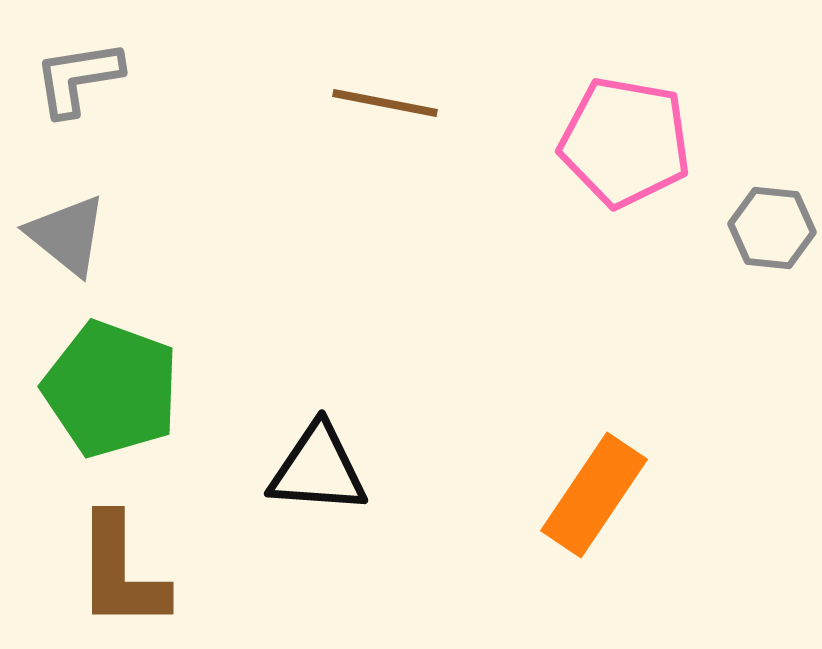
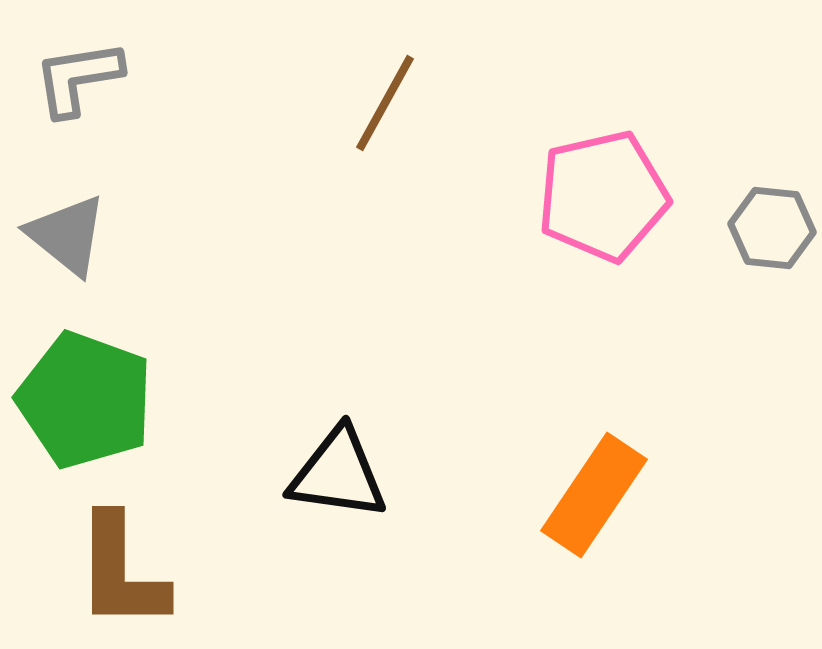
brown line: rotated 72 degrees counterclockwise
pink pentagon: moved 22 px left, 54 px down; rotated 23 degrees counterclockwise
green pentagon: moved 26 px left, 11 px down
black triangle: moved 20 px right, 5 px down; rotated 4 degrees clockwise
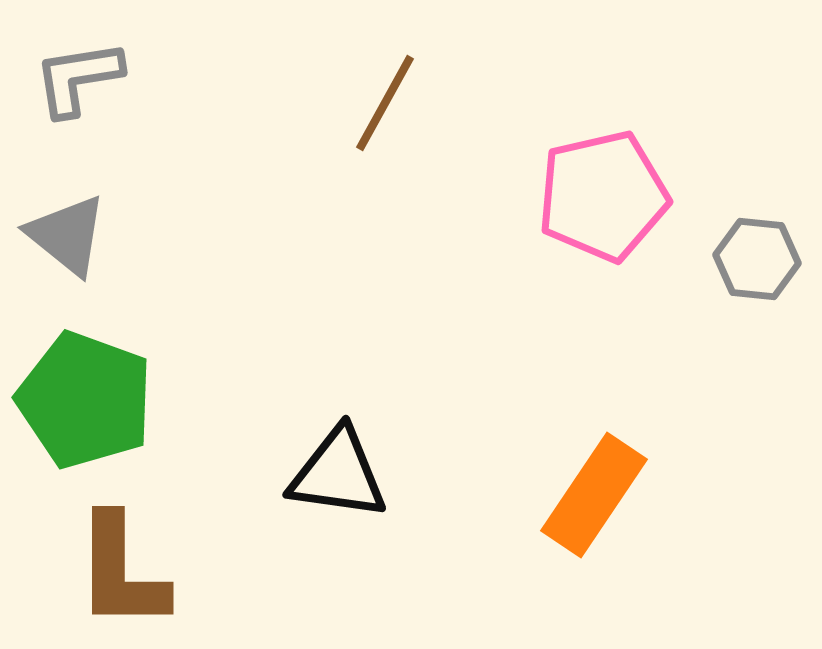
gray hexagon: moved 15 px left, 31 px down
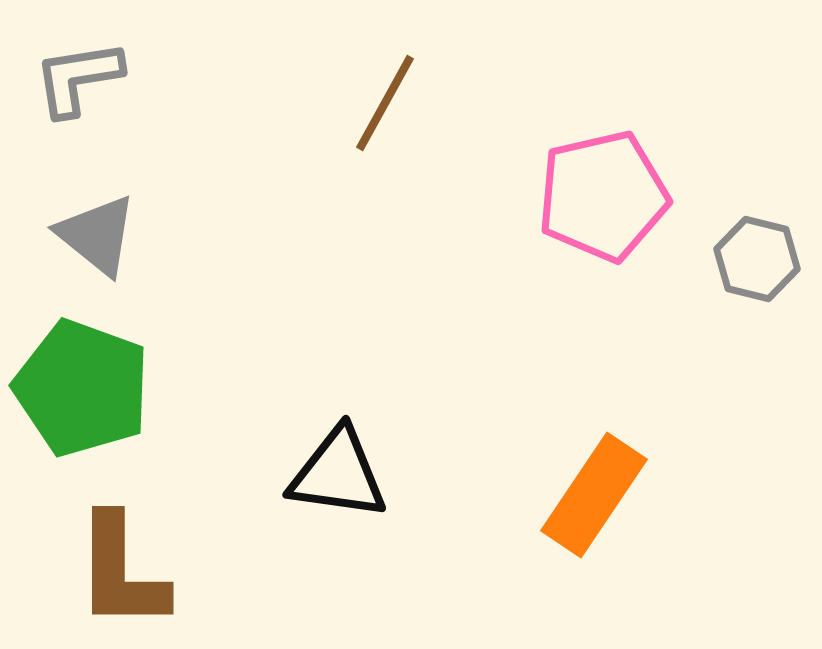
gray triangle: moved 30 px right
gray hexagon: rotated 8 degrees clockwise
green pentagon: moved 3 px left, 12 px up
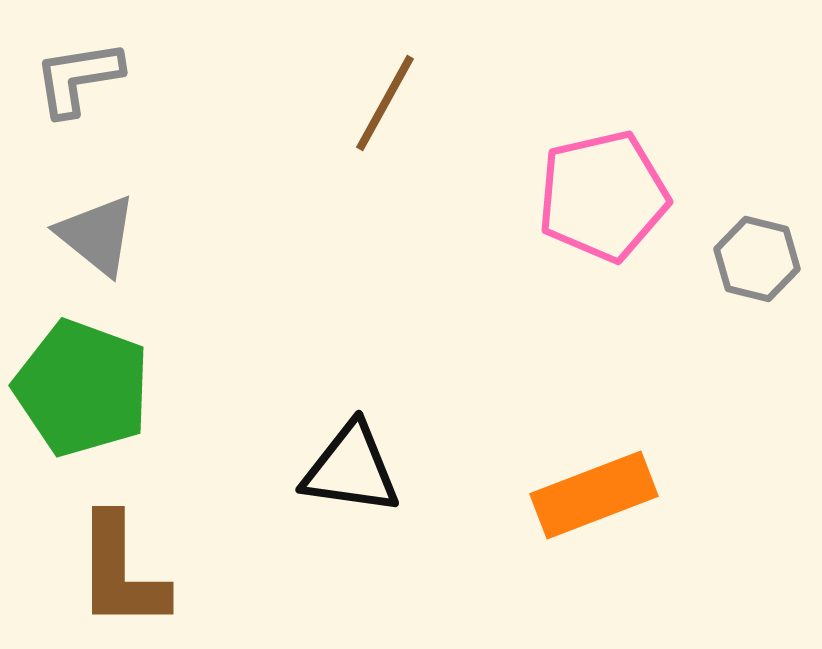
black triangle: moved 13 px right, 5 px up
orange rectangle: rotated 35 degrees clockwise
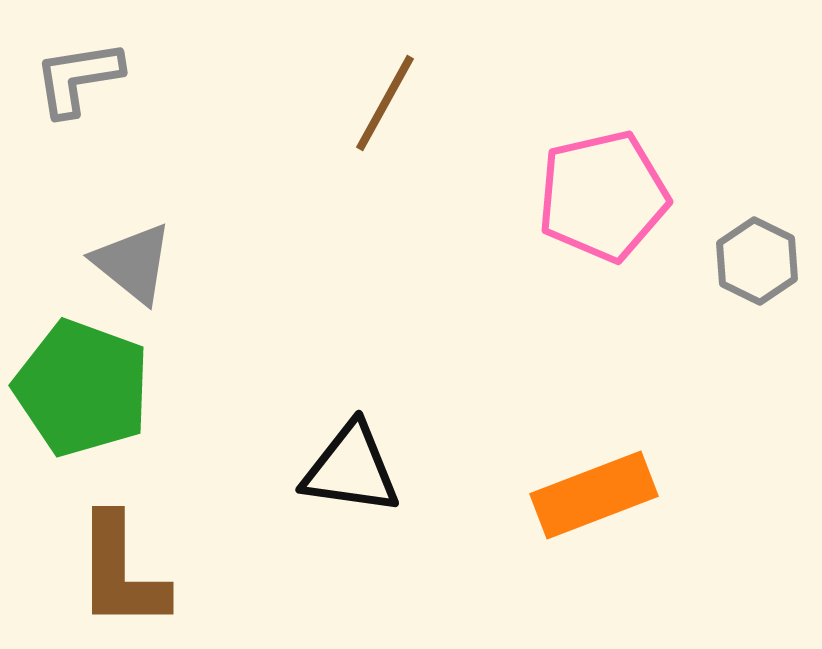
gray triangle: moved 36 px right, 28 px down
gray hexagon: moved 2 px down; rotated 12 degrees clockwise
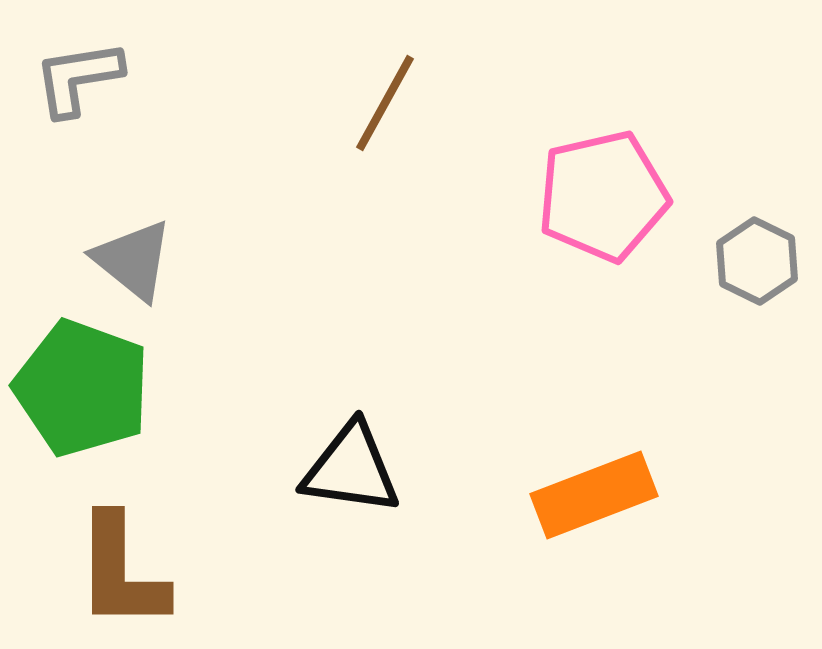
gray triangle: moved 3 px up
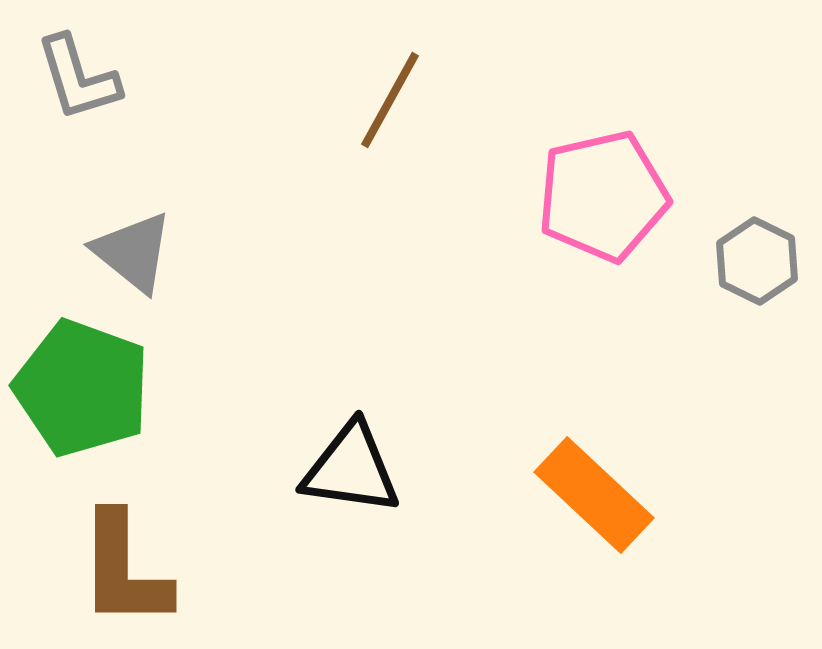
gray L-shape: rotated 98 degrees counterclockwise
brown line: moved 5 px right, 3 px up
gray triangle: moved 8 px up
orange rectangle: rotated 64 degrees clockwise
brown L-shape: moved 3 px right, 2 px up
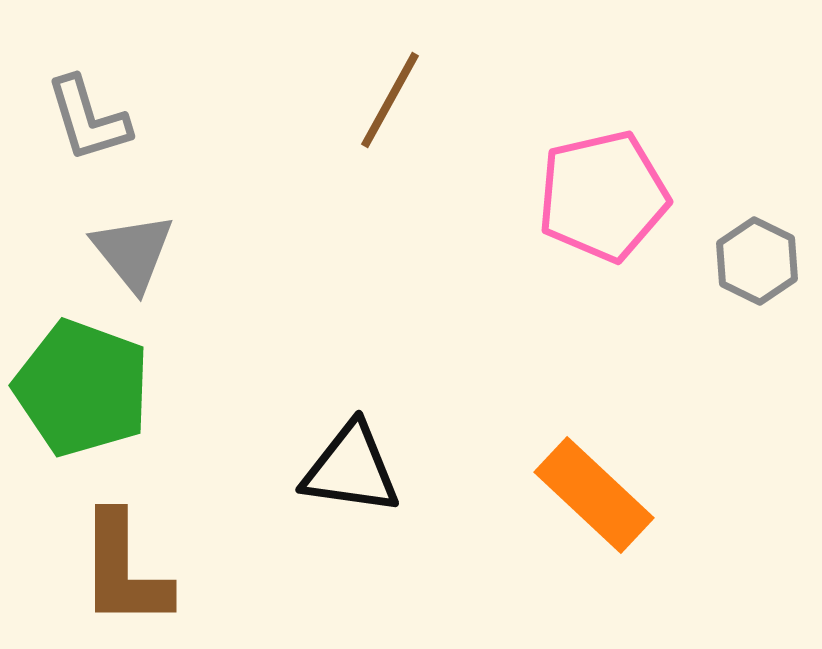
gray L-shape: moved 10 px right, 41 px down
gray triangle: rotated 12 degrees clockwise
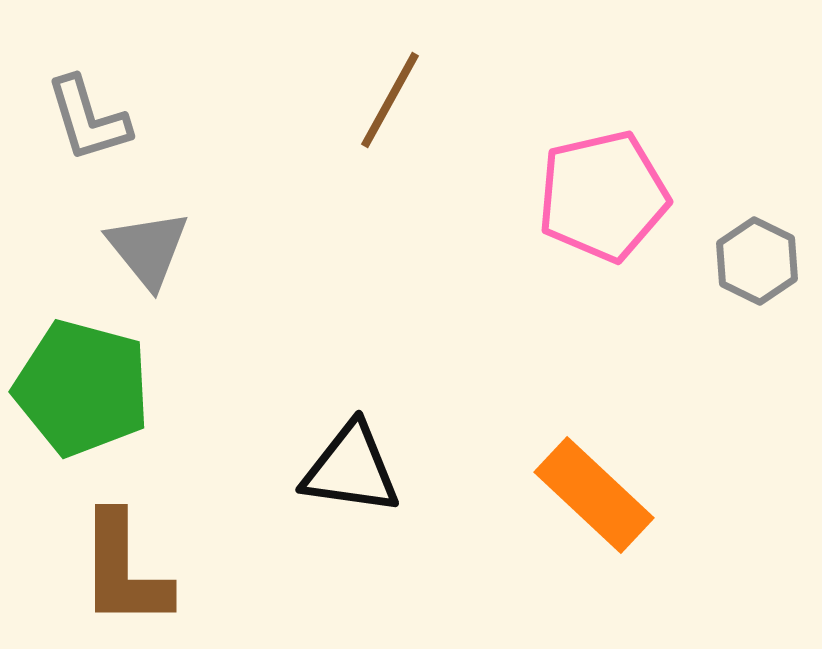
gray triangle: moved 15 px right, 3 px up
green pentagon: rotated 5 degrees counterclockwise
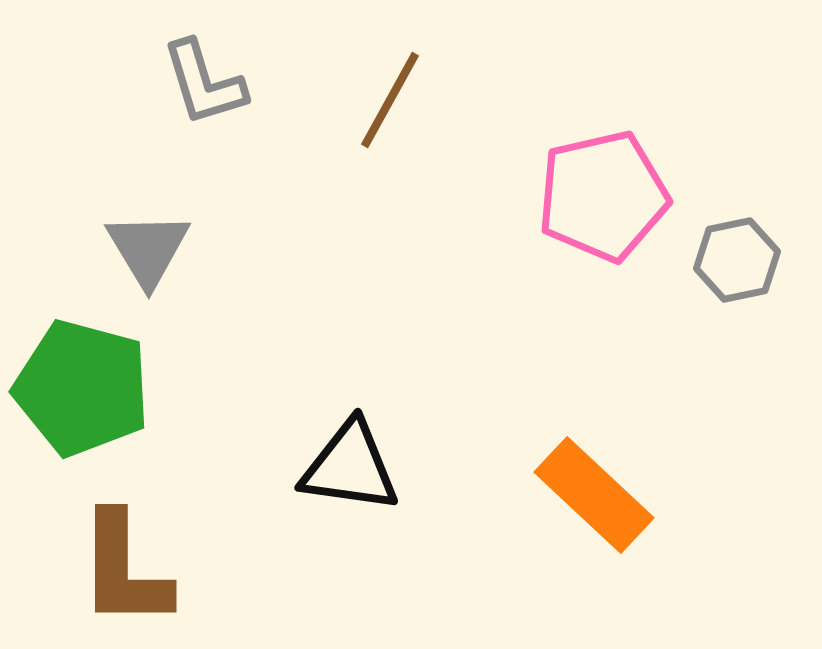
gray L-shape: moved 116 px right, 36 px up
gray triangle: rotated 8 degrees clockwise
gray hexagon: moved 20 px left, 1 px up; rotated 22 degrees clockwise
black triangle: moved 1 px left, 2 px up
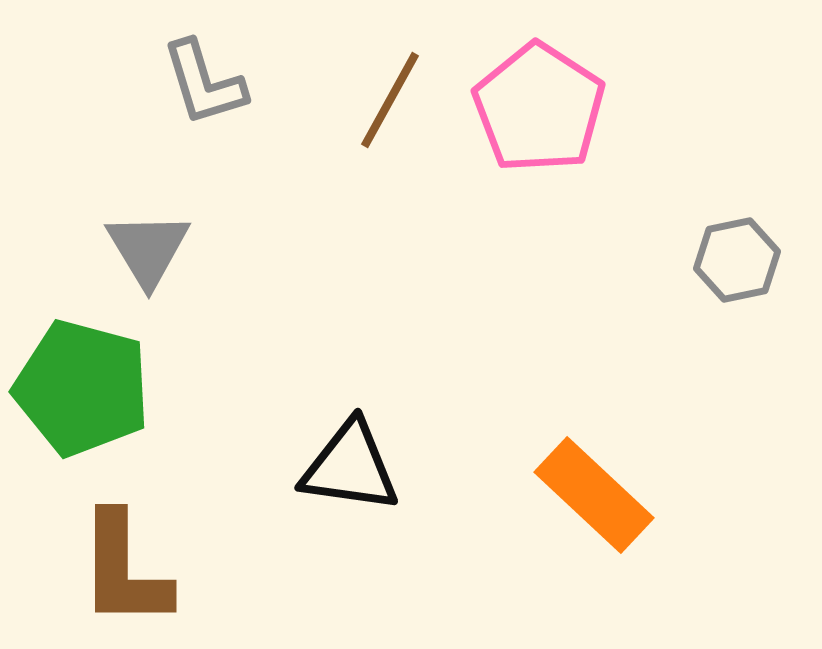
pink pentagon: moved 64 px left, 88 px up; rotated 26 degrees counterclockwise
